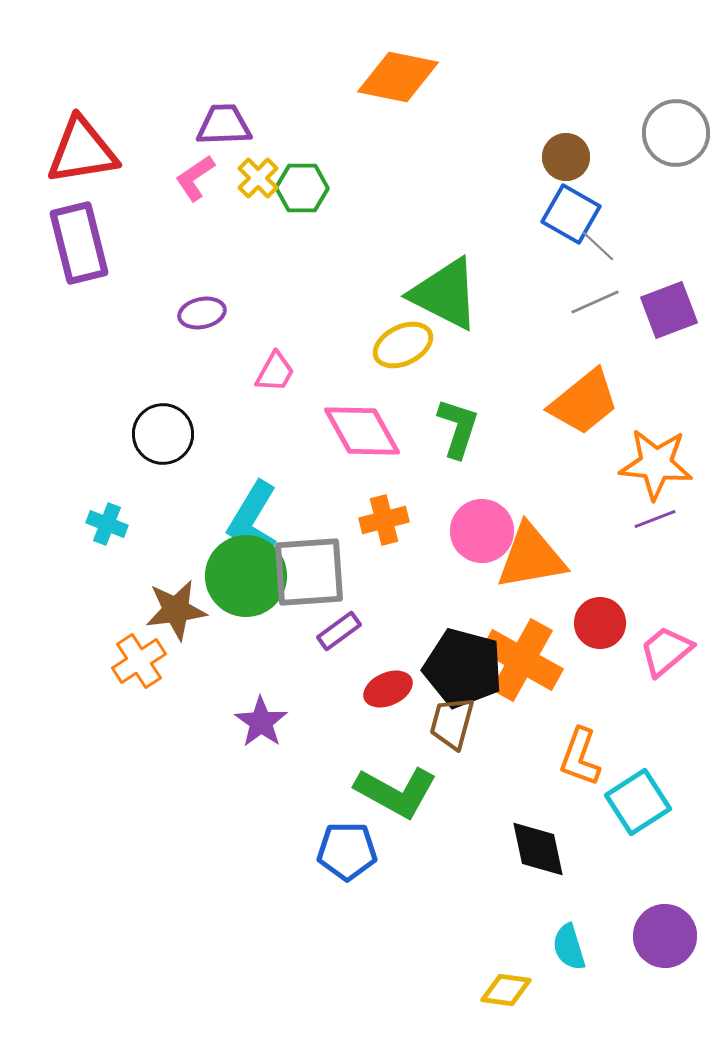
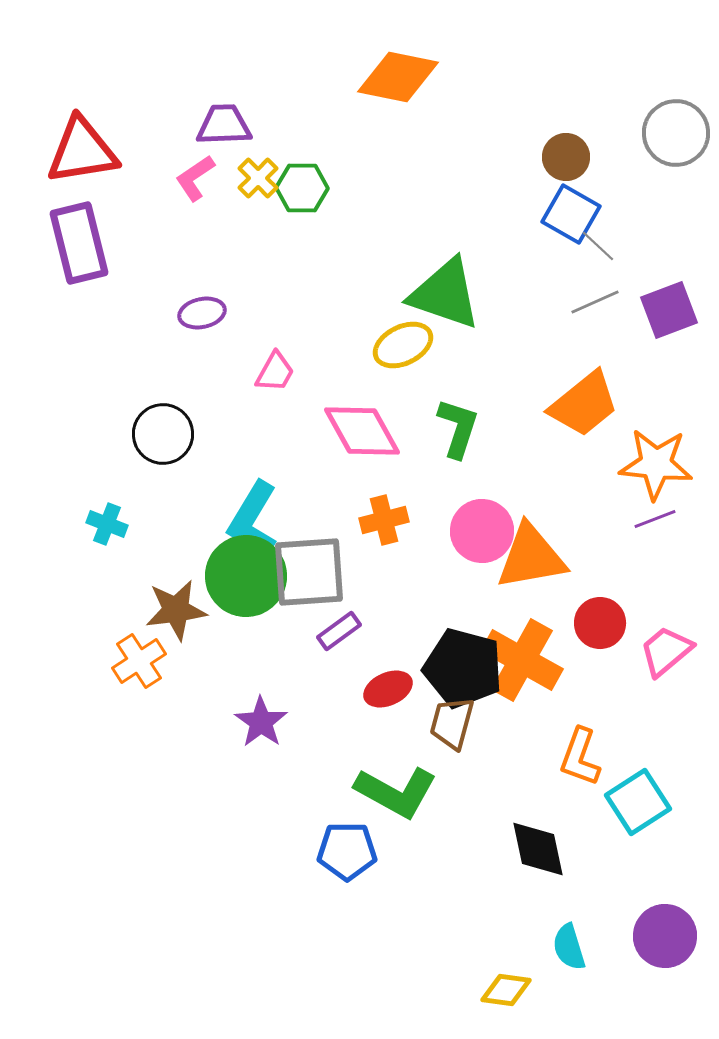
green triangle at (445, 294): rotated 8 degrees counterclockwise
orange trapezoid at (584, 402): moved 2 px down
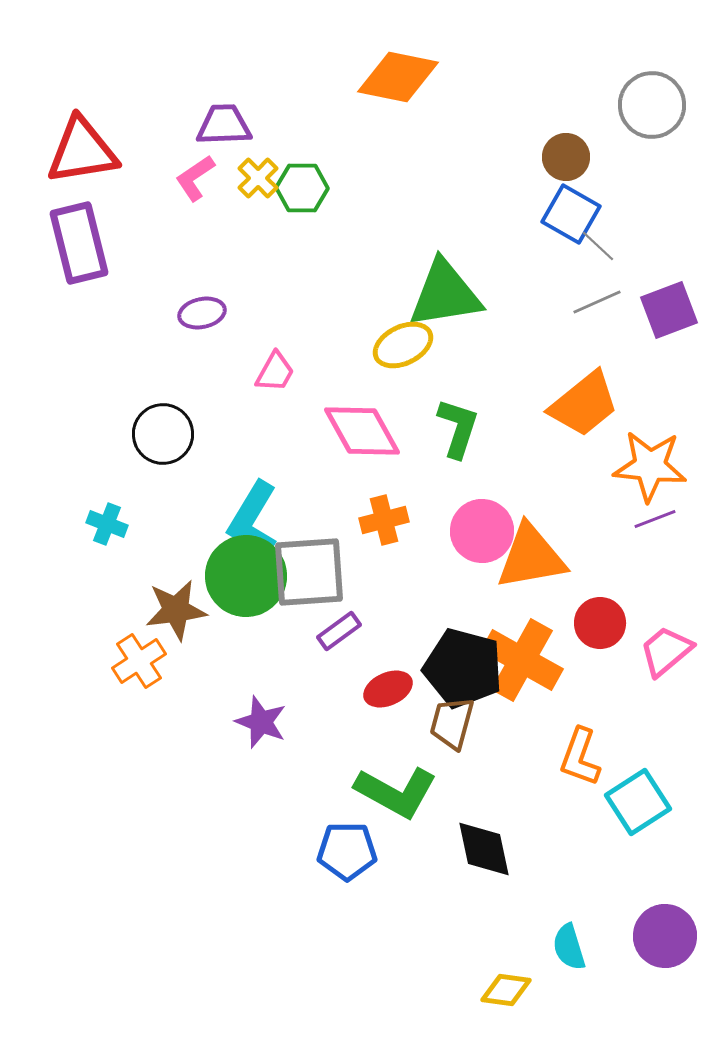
gray circle at (676, 133): moved 24 px left, 28 px up
green triangle at (445, 294): rotated 28 degrees counterclockwise
gray line at (595, 302): moved 2 px right
orange star at (656, 464): moved 6 px left, 2 px down
purple star at (261, 722): rotated 14 degrees counterclockwise
black diamond at (538, 849): moved 54 px left
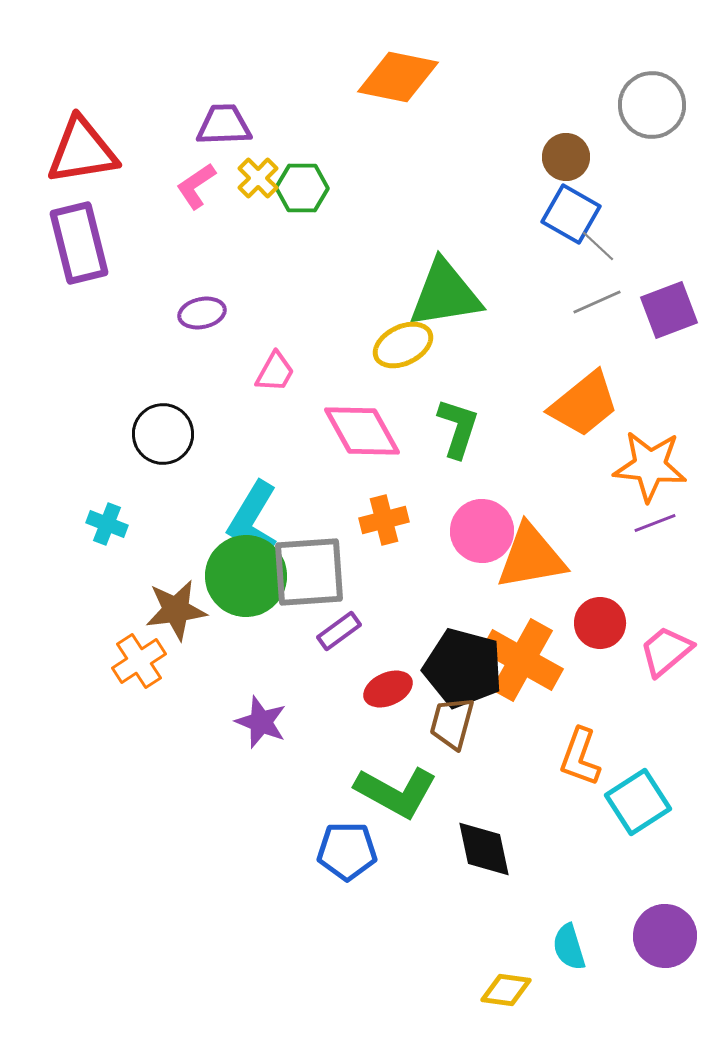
pink L-shape at (195, 178): moved 1 px right, 8 px down
purple line at (655, 519): moved 4 px down
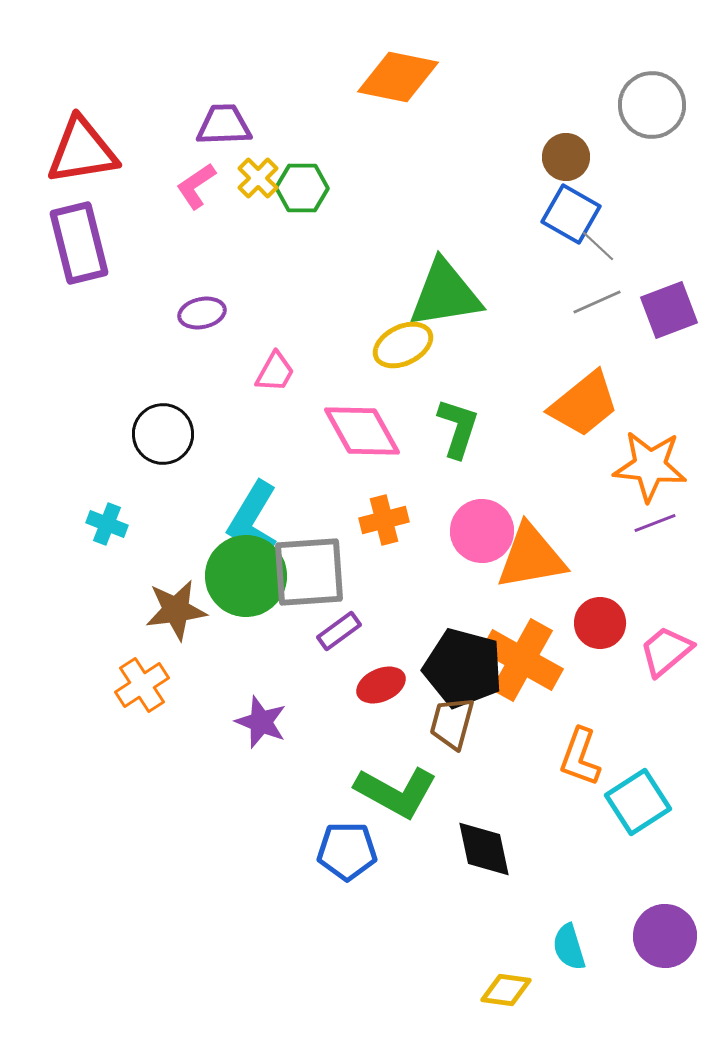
orange cross at (139, 661): moved 3 px right, 24 px down
red ellipse at (388, 689): moved 7 px left, 4 px up
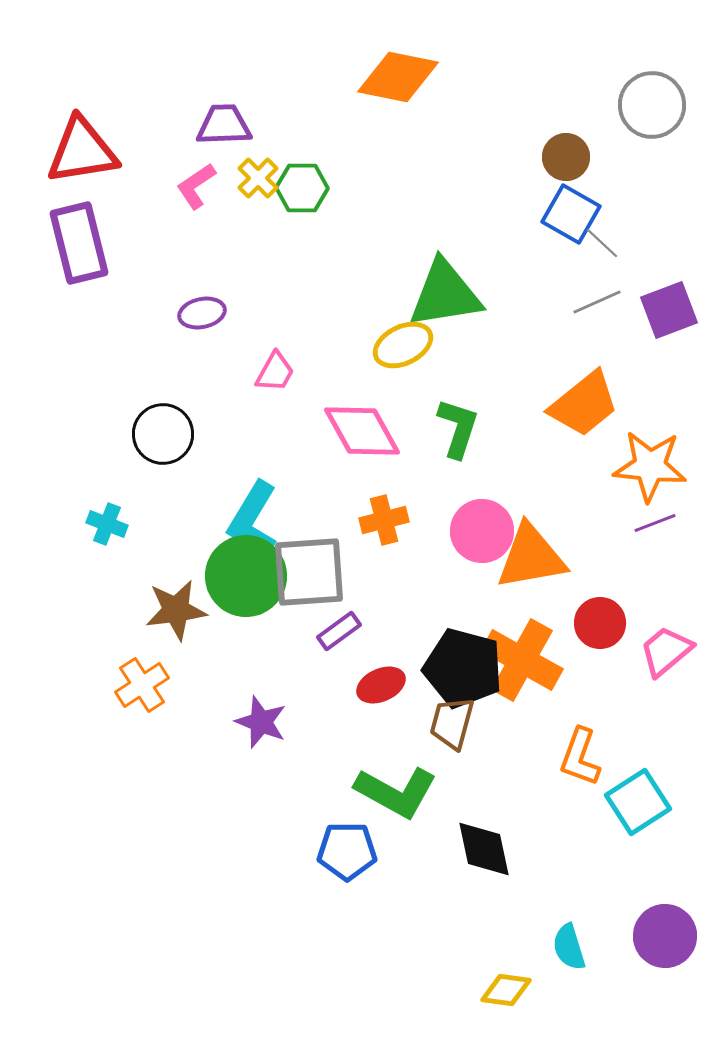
gray line at (598, 246): moved 4 px right, 3 px up
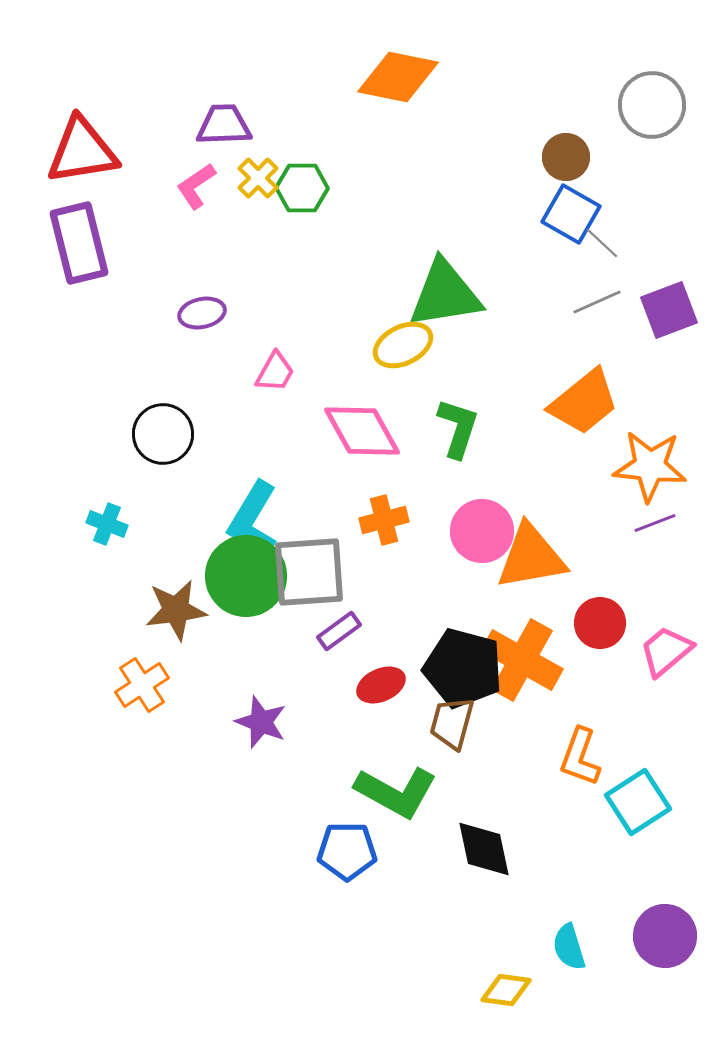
orange trapezoid at (584, 404): moved 2 px up
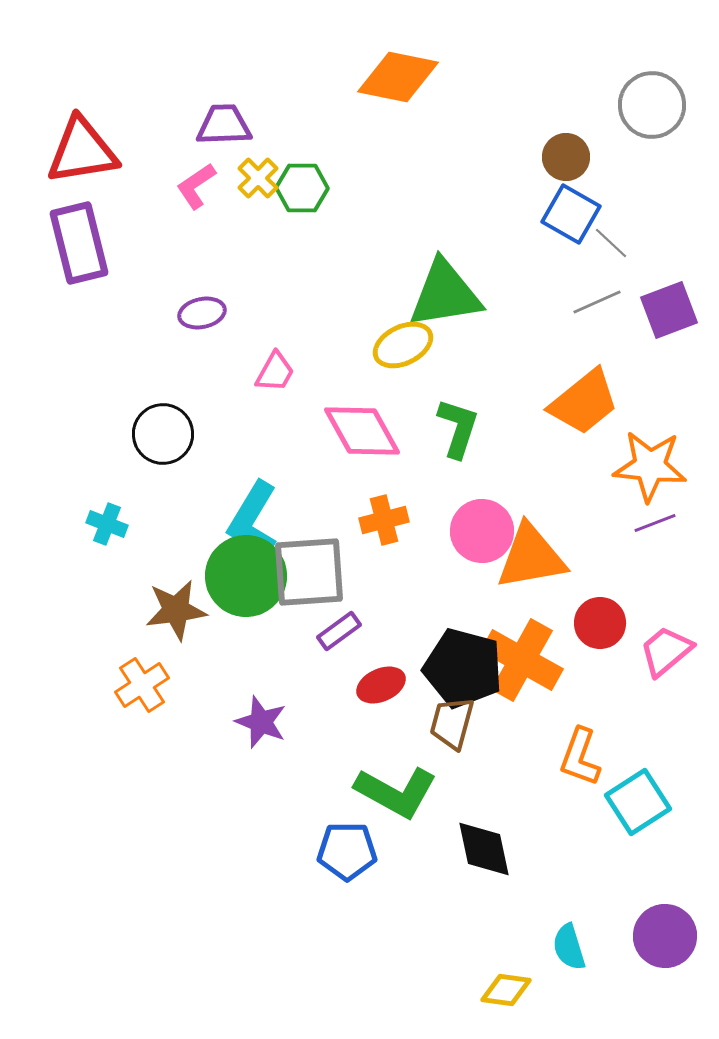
gray line at (602, 243): moved 9 px right
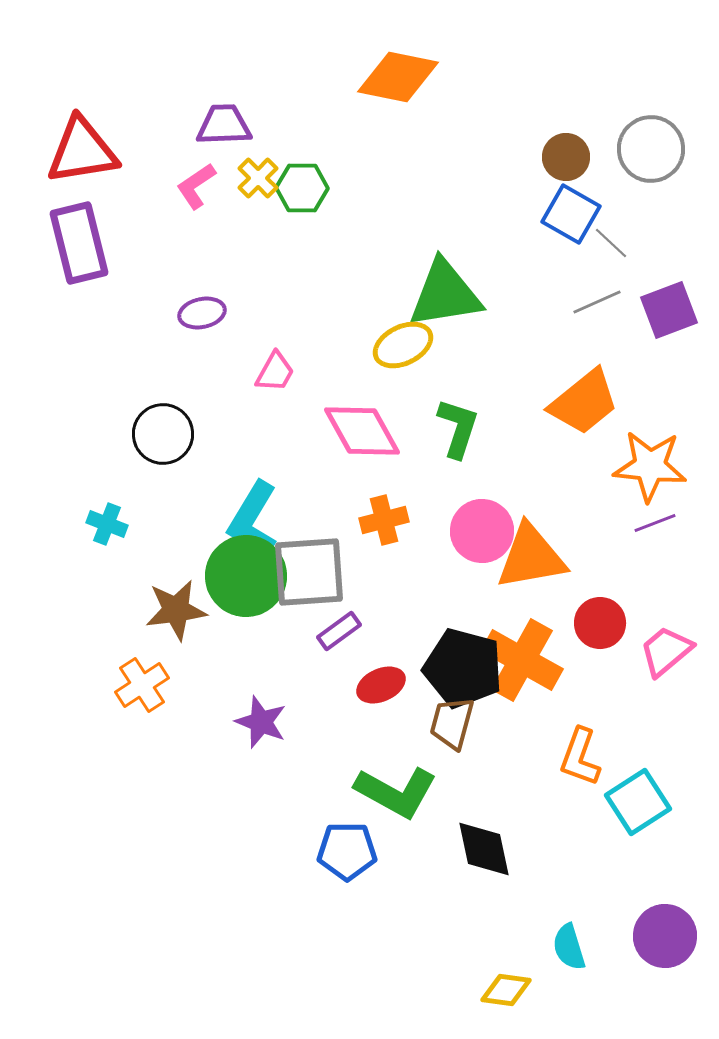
gray circle at (652, 105): moved 1 px left, 44 px down
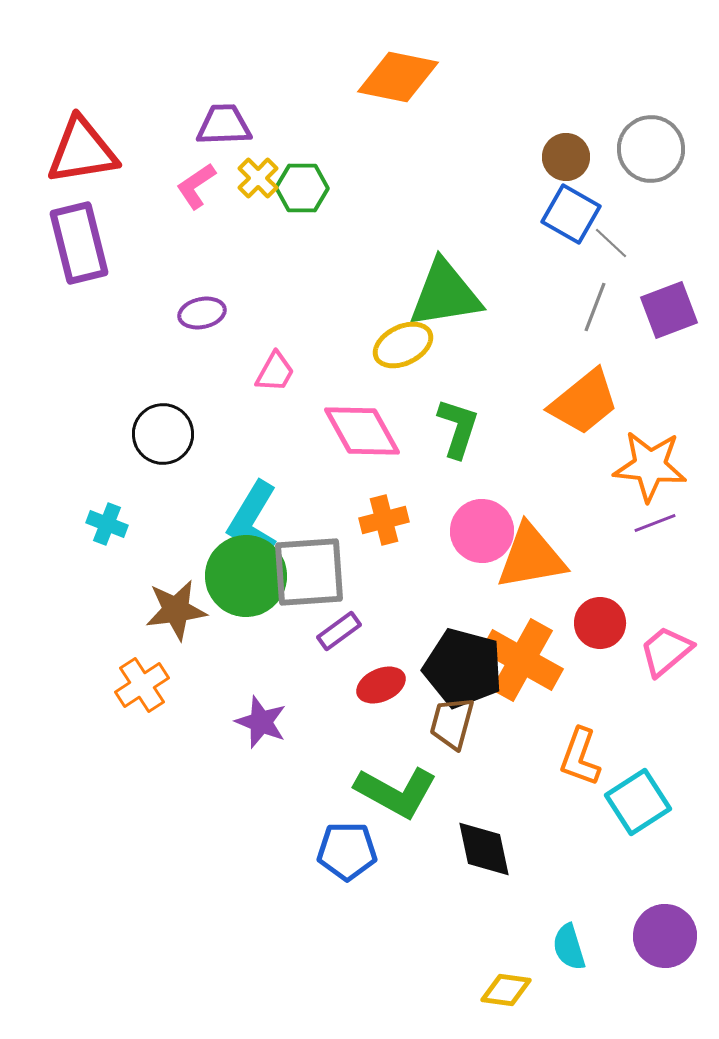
gray line at (597, 302): moved 2 px left, 5 px down; rotated 45 degrees counterclockwise
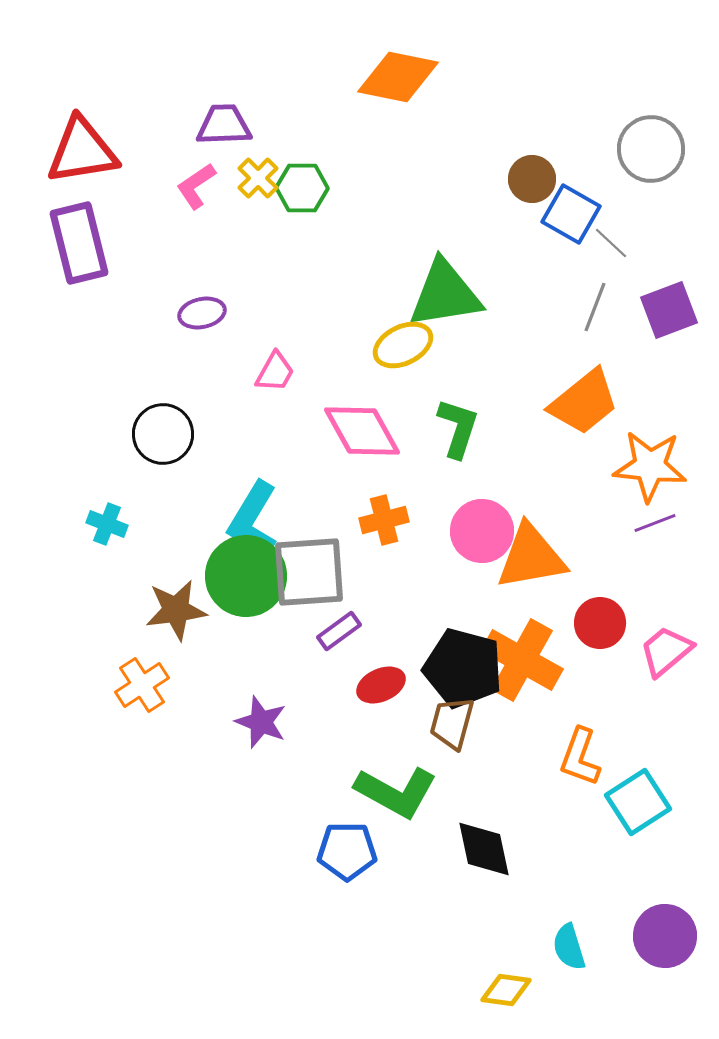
brown circle at (566, 157): moved 34 px left, 22 px down
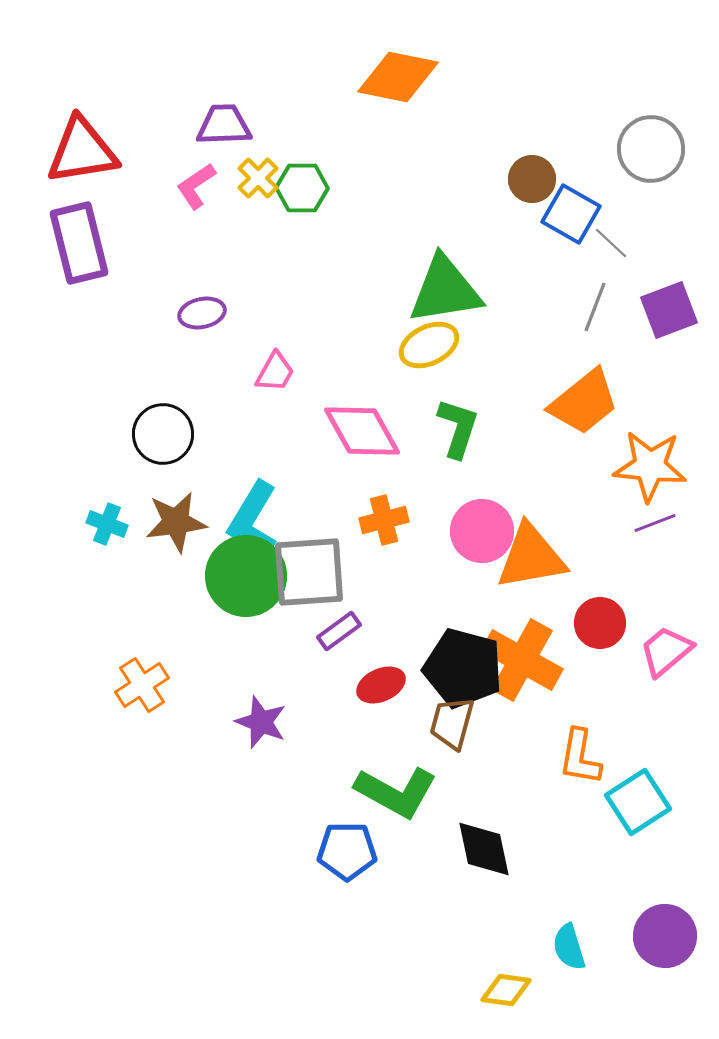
green triangle at (445, 294): moved 4 px up
yellow ellipse at (403, 345): moved 26 px right
brown star at (176, 610): moved 88 px up
orange L-shape at (580, 757): rotated 10 degrees counterclockwise
